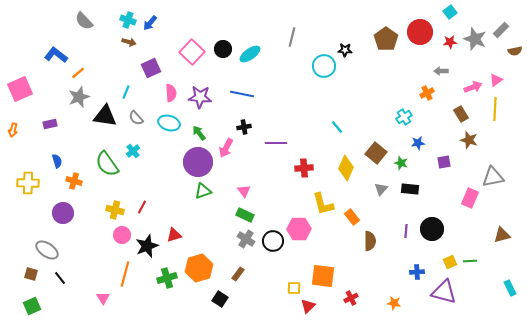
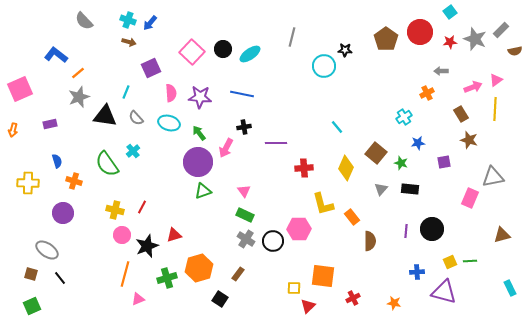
pink triangle at (103, 298): moved 35 px right, 1 px down; rotated 40 degrees clockwise
red cross at (351, 298): moved 2 px right
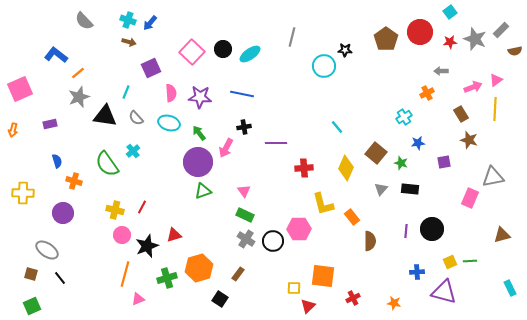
yellow cross at (28, 183): moved 5 px left, 10 px down
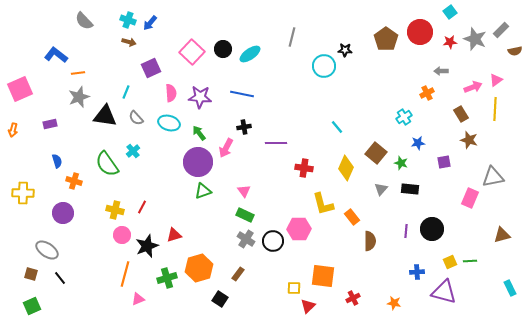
orange line at (78, 73): rotated 32 degrees clockwise
red cross at (304, 168): rotated 12 degrees clockwise
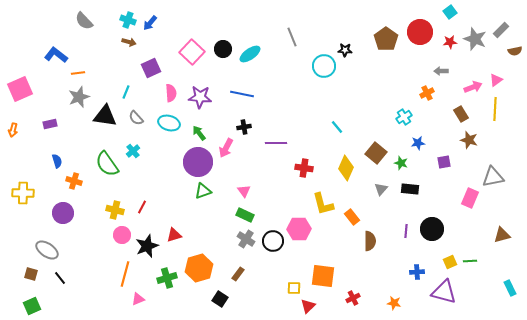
gray line at (292, 37): rotated 36 degrees counterclockwise
